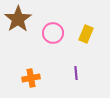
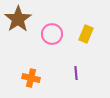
pink circle: moved 1 px left, 1 px down
orange cross: rotated 24 degrees clockwise
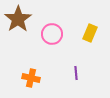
yellow rectangle: moved 4 px right, 1 px up
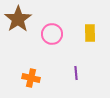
yellow rectangle: rotated 24 degrees counterclockwise
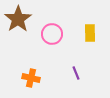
purple line: rotated 16 degrees counterclockwise
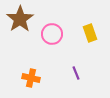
brown star: moved 2 px right
yellow rectangle: rotated 18 degrees counterclockwise
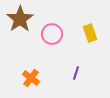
purple line: rotated 40 degrees clockwise
orange cross: rotated 24 degrees clockwise
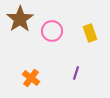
pink circle: moved 3 px up
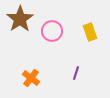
yellow rectangle: moved 1 px up
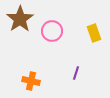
yellow rectangle: moved 4 px right, 1 px down
orange cross: moved 3 px down; rotated 24 degrees counterclockwise
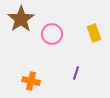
brown star: moved 1 px right
pink circle: moved 3 px down
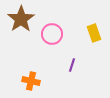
purple line: moved 4 px left, 8 px up
